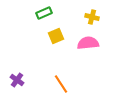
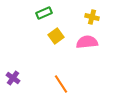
yellow square: rotated 14 degrees counterclockwise
pink semicircle: moved 1 px left, 1 px up
purple cross: moved 4 px left, 2 px up
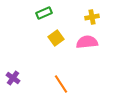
yellow cross: rotated 24 degrees counterclockwise
yellow square: moved 2 px down
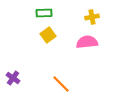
green rectangle: rotated 21 degrees clockwise
yellow square: moved 8 px left, 3 px up
orange line: rotated 12 degrees counterclockwise
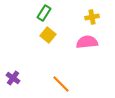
green rectangle: rotated 56 degrees counterclockwise
yellow square: rotated 14 degrees counterclockwise
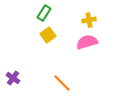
yellow cross: moved 3 px left, 3 px down
yellow square: rotated 14 degrees clockwise
pink semicircle: rotated 10 degrees counterclockwise
orange line: moved 1 px right, 1 px up
